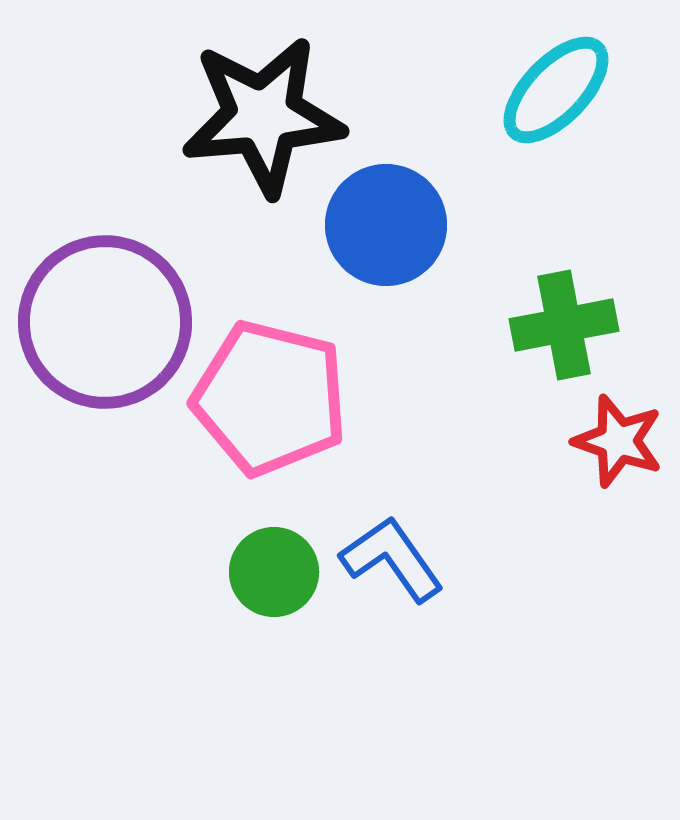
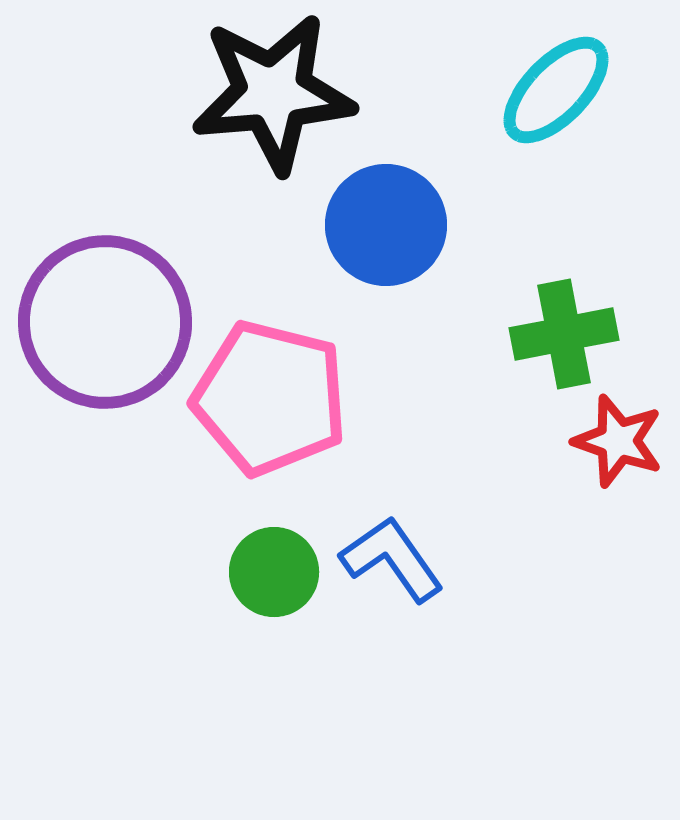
black star: moved 10 px right, 23 px up
green cross: moved 9 px down
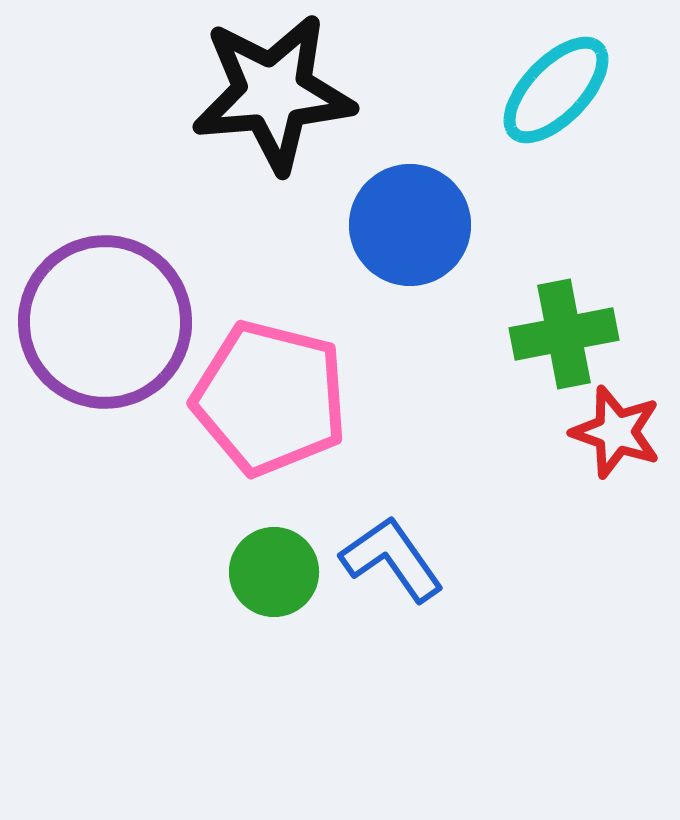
blue circle: moved 24 px right
red star: moved 2 px left, 9 px up
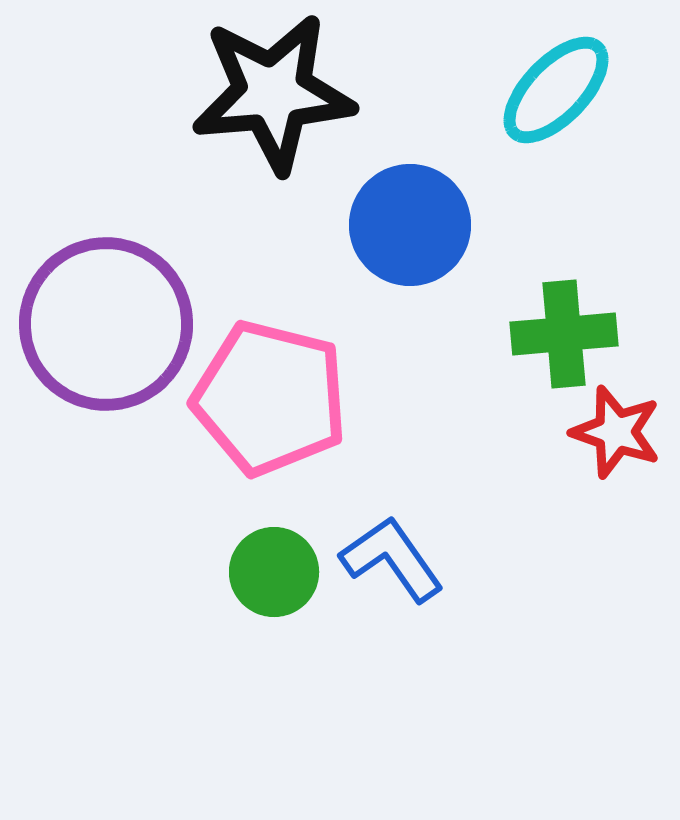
purple circle: moved 1 px right, 2 px down
green cross: rotated 6 degrees clockwise
